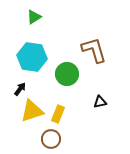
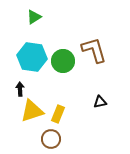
green circle: moved 4 px left, 13 px up
black arrow: rotated 40 degrees counterclockwise
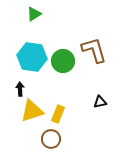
green triangle: moved 3 px up
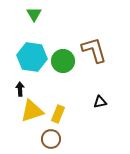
green triangle: rotated 28 degrees counterclockwise
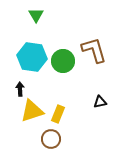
green triangle: moved 2 px right, 1 px down
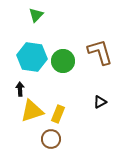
green triangle: rotated 14 degrees clockwise
brown L-shape: moved 6 px right, 2 px down
black triangle: rotated 16 degrees counterclockwise
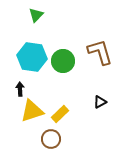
yellow rectangle: moved 2 px right; rotated 24 degrees clockwise
